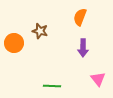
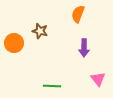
orange semicircle: moved 2 px left, 3 px up
purple arrow: moved 1 px right
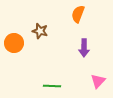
pink triangle: moved 2 px down; rotated 21 degrees clockwise
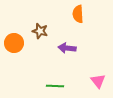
orange semicircle: rotated 24 degrees counterclockwise
purple arrow: moved 17 px left; rotated 96 degrees clockwise
pink triangle: rotated 21 degrees counterclockwise
green line: moved 3 px right
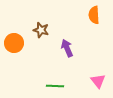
orange semicircle: moved 16 px right, 1 px down
brown star: moved 1 px right, 1 px up
purple arrow: rotated 60 degrees clockwise
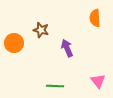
orange semicircle: moved 1 px right, 3 px down
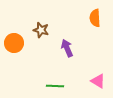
pink triangle: rotated 21 degrees counterclockwise
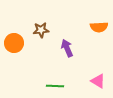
orange semicircle: moved 4 px right, 9 px down; rotated 90 degrees counterclockwise
brown star: rotated 21 degrees counterclockwise
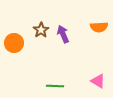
brown star: rotated 28 degrees counterclockwise
purple arrow: moved 4 px left, 14 px up
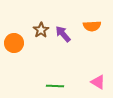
orange semicircle: moved 7 px left, 1 px up
purple arrow: rotated 18 degrees counterclockwise
pink triangle: moved 1 px down
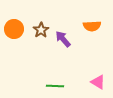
purple arrow: moved 5 px down
orange circle: moved 14 px up
